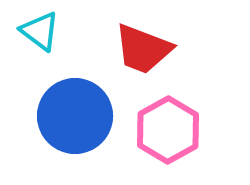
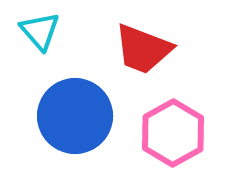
cyan triangle: rotated 12 degrees clockwise
pink hexagon: moved 5 px right, 3 px down
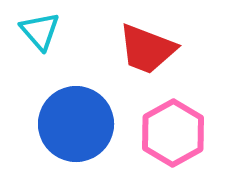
red trapezoid: moved 4 px right
blue circle: moved 1 px right, 8 px down
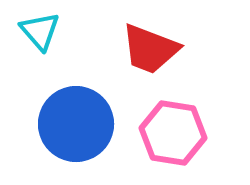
red trapezoid: moved 3 px right
pink hexagon: rotated 22 degrees counterclockwise
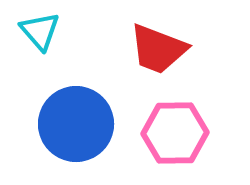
red trapezoid: moved 8 px right
pink hexagon: moved 2 px right; rotated 10 degrees counterclockwise
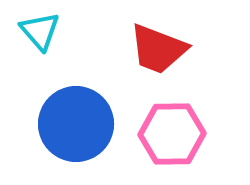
pink hexagon: moved 3 px left, 1 px down
